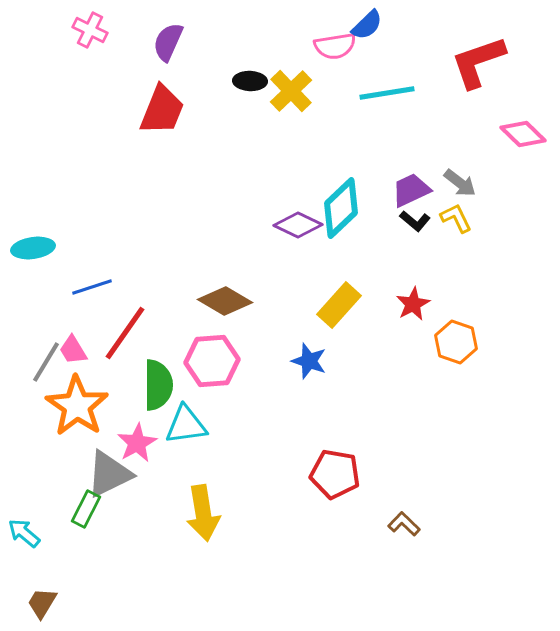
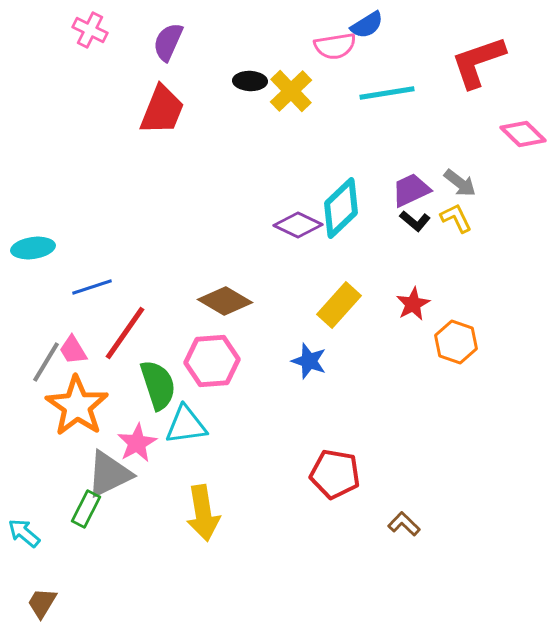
blue semicircle: rotated 12 degrees clockwise
green semicircle: rotated 18 degrees counterclockwise
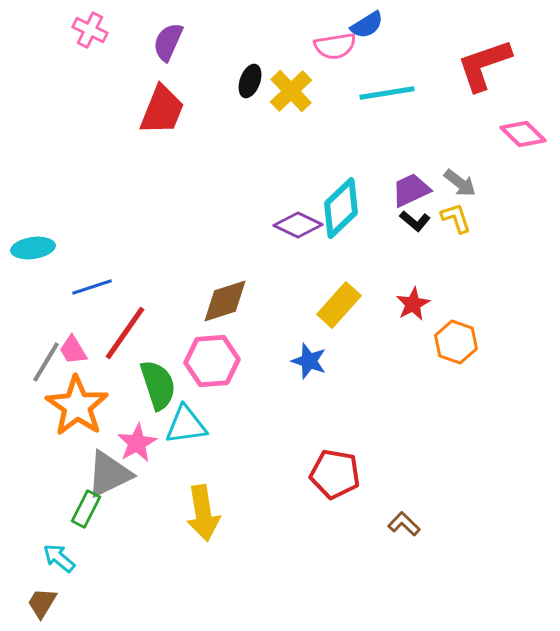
red L-shape: moved 6 px right, 3 px down
black ellipse: rotated 72 degrees counterclockwise
yellow L-shape: rotated 8 degrees clockwise
brown diamond: rotated 48 degrees counterclockwise
cyan arrow: moved 35 px right, 25 px down
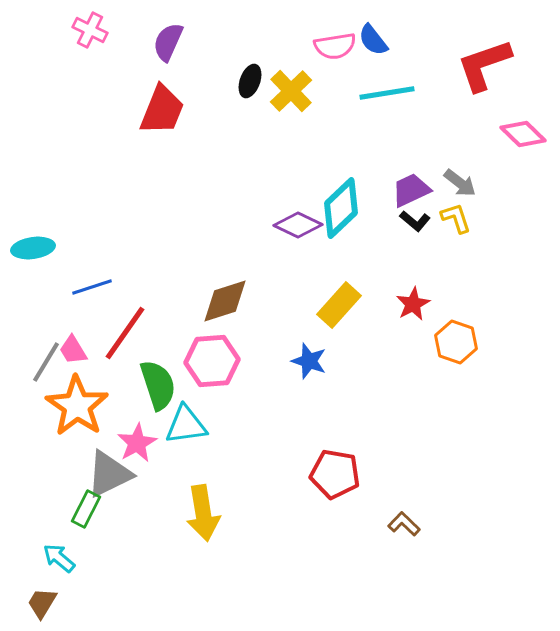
blue semicircle: moved 6 px right, 15 px down; rotated 84 degrees clockwise
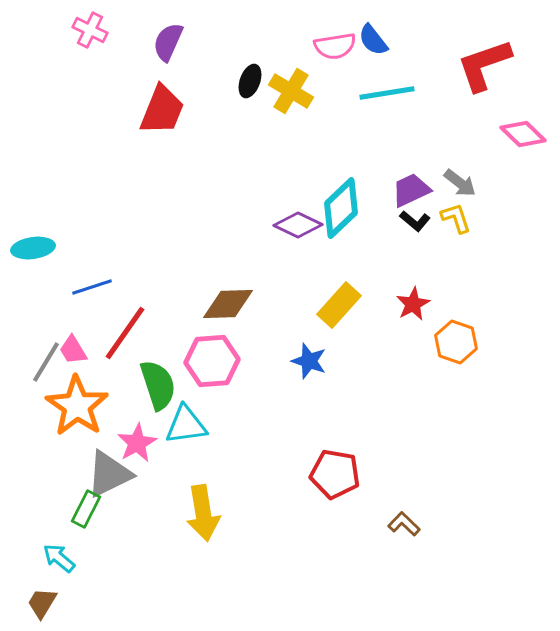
yellow cross: rotated 15 degrees counterclockwise
brown diamond: moved 3 px right, 3 px down; rotated 16 degrees clockwise
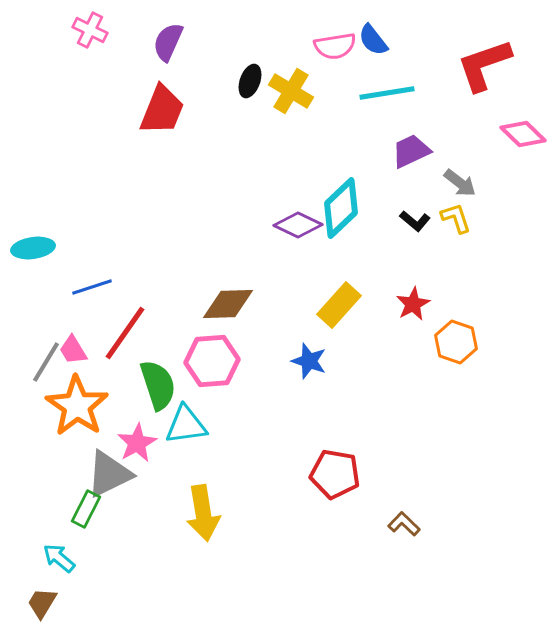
purple trapezoid: moved 39 px up
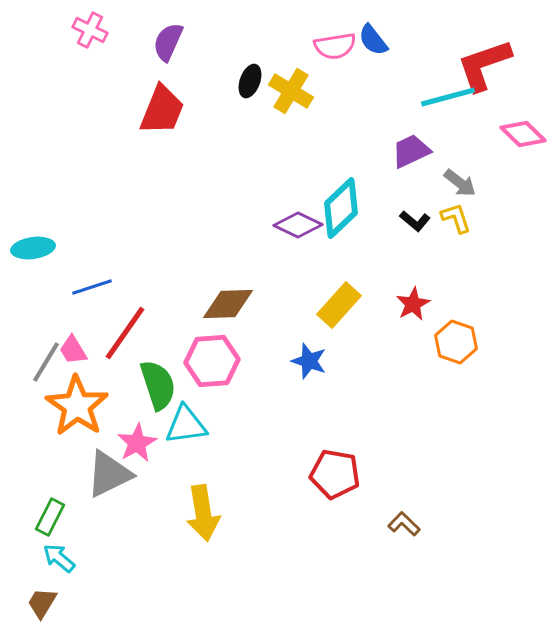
cyan line: moved 61 px right, 4 px down; rotated 6 degrees counterclockwise
green rectangle: moved 36 px left, 8 px down
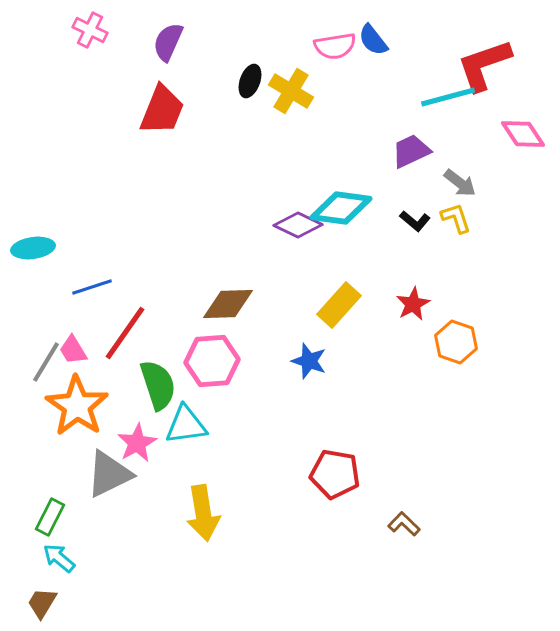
pink diamond: rotated 12 degrees clockwise
cyan diamond: rotated 52 degrees clockwise
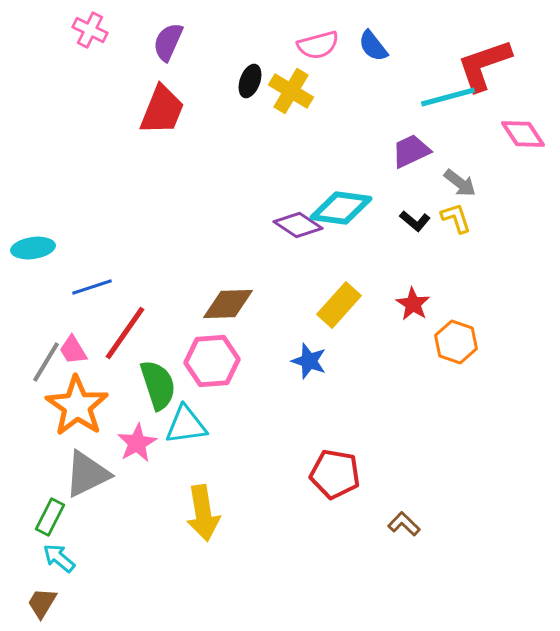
blue semicircle: moved 6 px down
pink semicircle: moved 17 px left, 1 px up; rotated 6 degrees counterclockwise
purple diamond: rotated 9 degrees clockwise
red star: rotated 12 degrees counterclockwise
gray triangle: moved 22 px left
